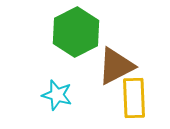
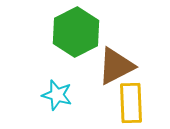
yellow rectangle: moved 3 px left, 5 px down
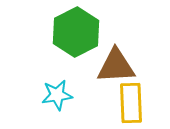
brown triangle: rotated 24 degrees clockwise
cyan star: rotated 24 degrees counterclockwise
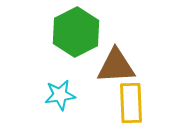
cyan star: moved 3 px right
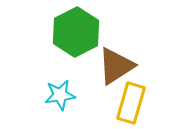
brown triangle: rotated 30 degrees counterclockwise
yellow rectangle: rotated 18 degrees clockwise
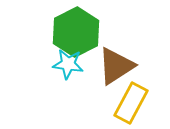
cyan star: moved 8 px right, 31 px up; rotated 16 degrees clockwise
yellow rectangle: rotated 12 degrees clockwise
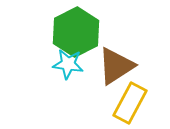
yellow rectangle: moved 1 px left
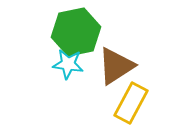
green hexagon: rotated 15 degrees clockwise
yellow rectangle: moved 1 px right
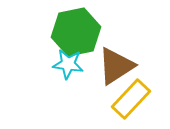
yellow rectangle: moved 4 px up; rotated 15 degrees clockwise
